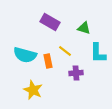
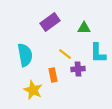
purple rectangle: rotated 66 degrees counterclockwise
green triangle: rotated 16 degrees counterclockwise
yellow line: moved 3 px down
cyan semicircle: rotated 115 degrees counterclockwise
orange rectangle: moved 5 px right, 14 px down
purple cross: moved 2 px right, 4 px up
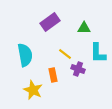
purple cross: rotated 24 degrees clockwise
